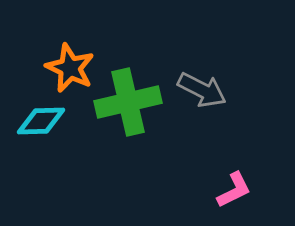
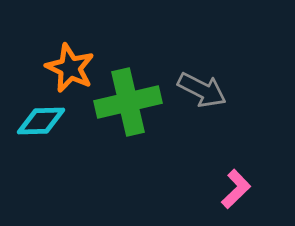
pink L-shape: moved 2 px right, 1 px up; rotated 18 degrees counterclockwise
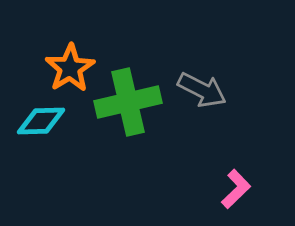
orange star: rotated 15 degrees clockwise
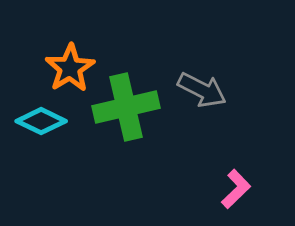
green cross: moved 2 px left, 5 px down
cyan diamond: rotated 27 degrees clockwise
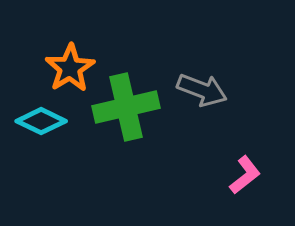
gray arrow: rotated 6 degrees counterclockwise
pink L-shape: moved 9 px right, 14 px up; rotated 6 degrees clockwise
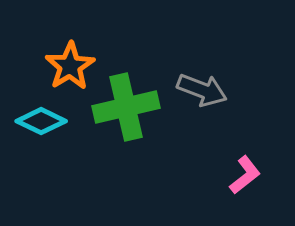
orange star: moved 2 px up
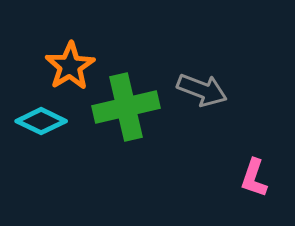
pink L-shape: moved 9 px right, 3 px down; rotated 147 degrees clockwise
